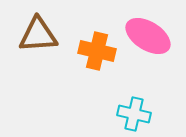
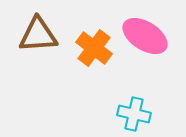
pink ellipse: moved 3 px left
orange cross: moved 3 px left, 3 px up; rotated 24 degrees clockwise
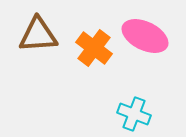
pink ellipse: rotated 6 degrees counterclockwise
cyan cross: rotated 8 degrees clockwise
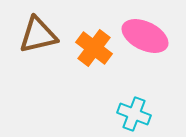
brown triangle: rotated 9 degrees counterclockwise
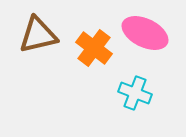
pink ellipse: moved 3 px up
cyan cross: moved 1 px right, 21 px up
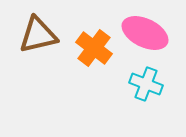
cyan cross: moved 11 px right, 9 px up
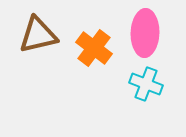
pink ellipse: rotated 66 degrees clockwise
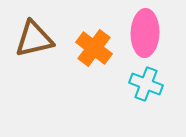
brown triangle: moved 4 px left, 4 px down
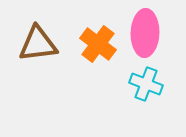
brown triangle: moved 4 px right, 5 px down; rotated 6 degrees clockwise
orange cross: moved 4 px right, 4 px up
